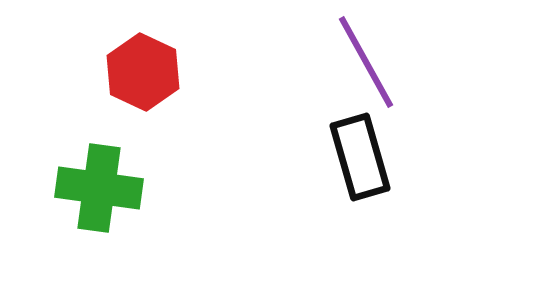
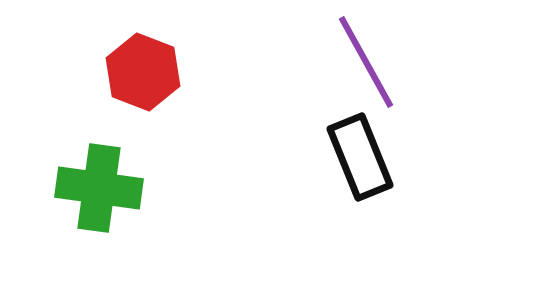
red hexagon: rotated 4 degrees counterclockwise
black rectangle: rotated 6 degrees counterclockwise
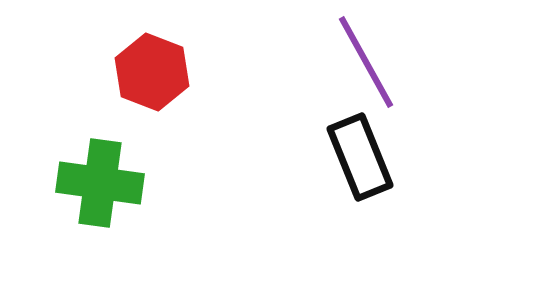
red hexagon: moved 9 px right
green cross: moved 1 px right, 5 px up
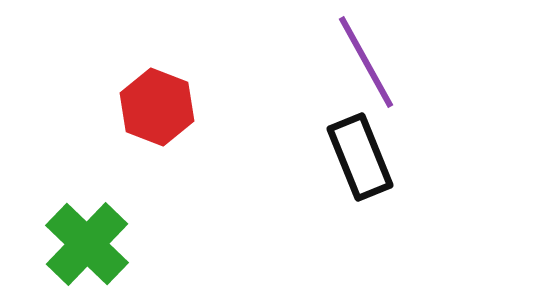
red hexagon: moved 5 px right, 35 px down
green cross: moved 13 px left, 61 px down; rotated 36 degrees clockwise
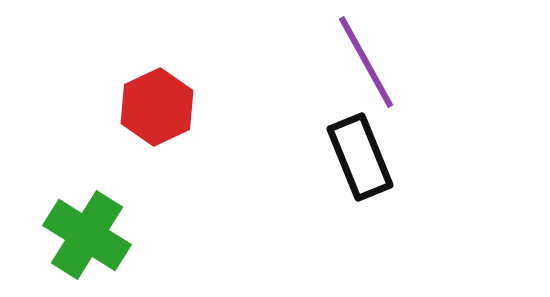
red hexagon: rotated 14 degrees clockwise
green cross: moved 9 px up; rotated 12 degrees counterclockwise
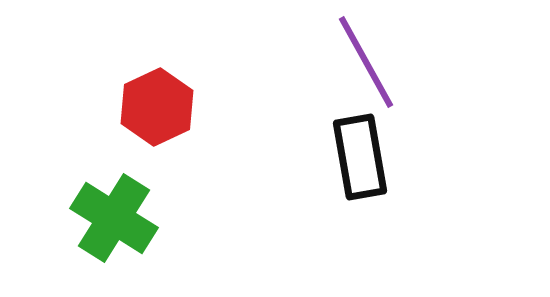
black rectangle: rotated 12 degrees clockwise
green cross: moved 27 px right, 17 px up
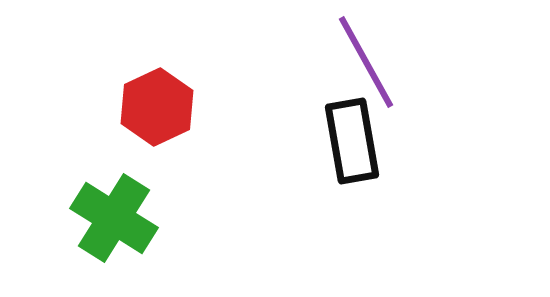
black rectangle: moved 8 px left, 16 px up
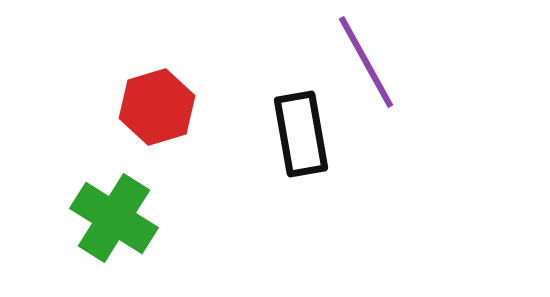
red hexagon: rotated 8 degrees clockwise
black rectangle: moved 51 px left, 7 px up
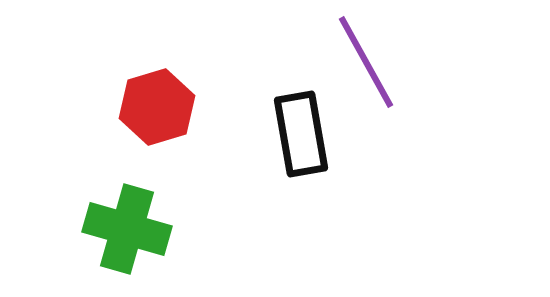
green cross: moved 13 px right, 11 px down; rotated 16 degrees counterclockwise
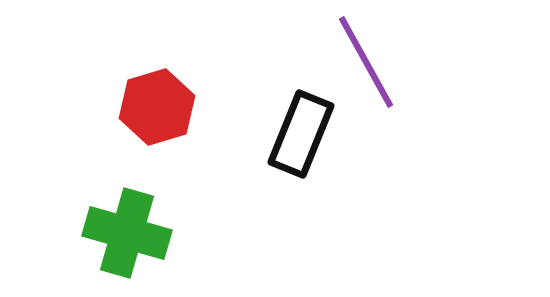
black rectangle: rotated 32 degrees clockwise
green cross: moved 4 px down
